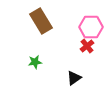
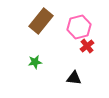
brown rectangle: rotated 70 degrees clockwise
pink hexagon: moved 12 px left; rotated 15 degrees counterclockwise
black triangle: rotated 42 degrees clockwise
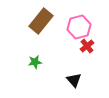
black triangle: moved 2 px down; rotated 42 degrees clockwise
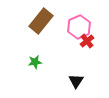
pink hexagon: rotated 10 degrees counterclockwise
red cross: moved 5 px up
black triangle: moved 2 px right, 1 px down; rotated 14 degrees clockwise
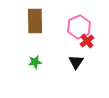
brown rectangle: moved 6 px left; rotated 40 degrees counterclockwise
black triangle: moved 19 px up
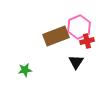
brown rectangle: moved 21 px right, 15 px down; rotated 70 degrees clockwise
red cross: rotated 24 degrees clockwise
green star: moved 10 px left, 8 px down
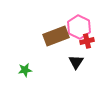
pink hexagon: rotated 10 degrees counterclockwise
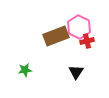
black triangle: moved 10 px down
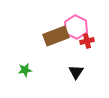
pink hexagon: moved 3 px left
